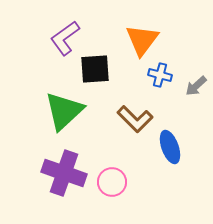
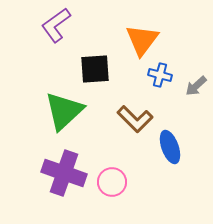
purple L-shape: moved 9 px left, 13 px up
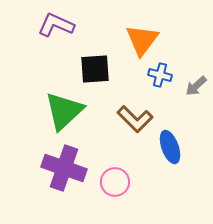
purple L-shape: rotated 60 degrees clockwise
purple cross: moved 5 px up
pink circle: moved 3 px right
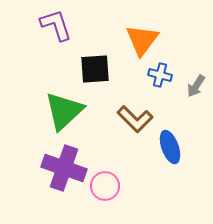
purple L-shape: rotated 48 degrees clockwise
gray arrow: rotated 15 degrees counterclockwise
pink circle: moved 10 px left, 4 px down
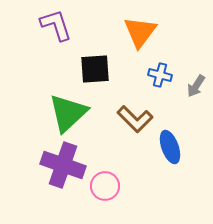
orange triangle: moved 2 px left, 8 px up
green triangle: moved 4 px right, 2 px down
purple cross: moved 1 px left, 3 px up
